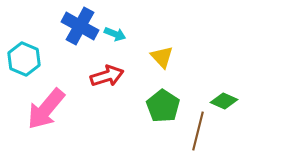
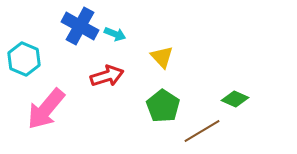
green diamond: moved 11 px right, 2 px up
brown line: moved 4 px right; rotated 45 degrees clockwise
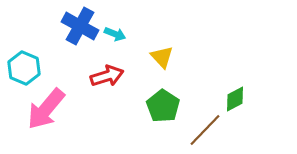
cyan hexagon: moved 9 px down
green diamond: rotated 52 degrees counterclockwise
brown line: moved 3 px right, 1 px up; rotated 15 degrees counterclockwise
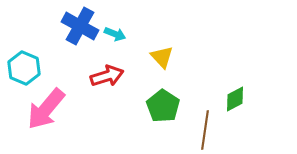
brown line: rotated 36 degrees counterclockwise
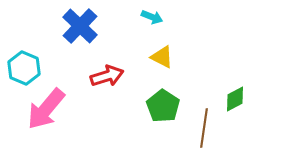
blue cross: rotated 15 degrees clockwise
cyan arrow: moved 37 px right, 17 px up
yellow triangle: rotated 20 degrees counterclockwise
brown line: moved 1 px left, 2 px up
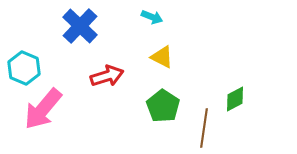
pink arrow: moved 3 px left
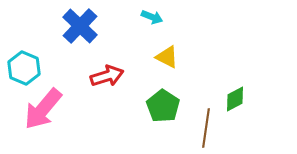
yellow triangle: moved 5 px right
brown line: moved 2 px right
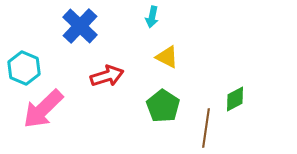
cyan arrow: rotated 80 degrees clockwise
pink arrow: rotated 6 degrees clockwise
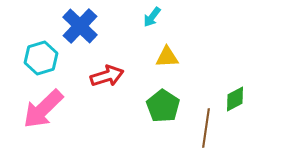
cyan arrow: rotated 25 degrees clockwise
yellow triangle: rotated 30 degrees counterclockwise
cyan hexagon: moved 17 px right, 10 px up; rotated 20 degrees clockwise
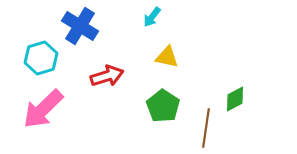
blue cross: rotated 12 degrees counterclockwise
yellow triangle: rotated 15 degrees clockwise
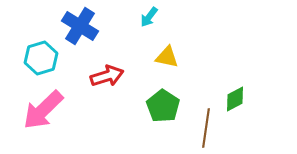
cyan arrow: moved 3 px left
pink arrow: moved 1 px down
